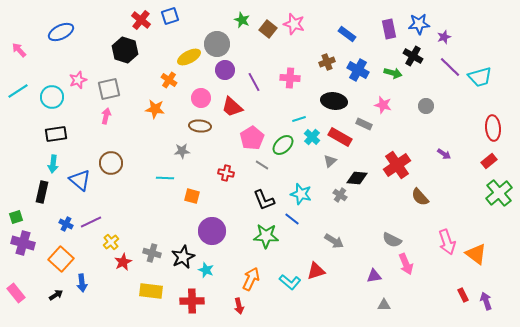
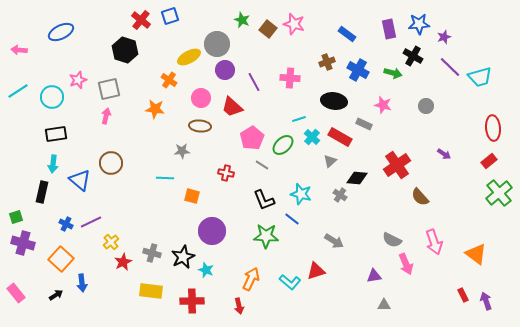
pink arrow at (19, 50): rotated 42 degrees counterclockwise
pink arrow at (447, 242): moved 13 px left
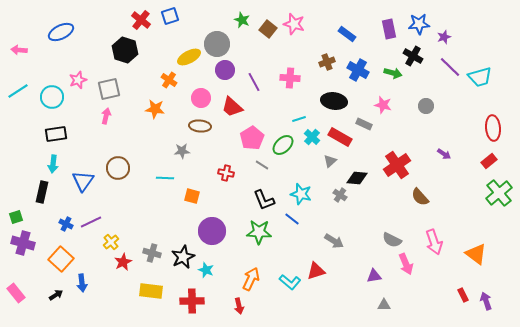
brown circle at (111, 163): moved 7 px right, 5 px down
blue triangle at (80, 180): moved 3 px right, 1 px down; rotated 25 degrees clockwise
green star at (266, 236): moved 7 px left, 4 px up
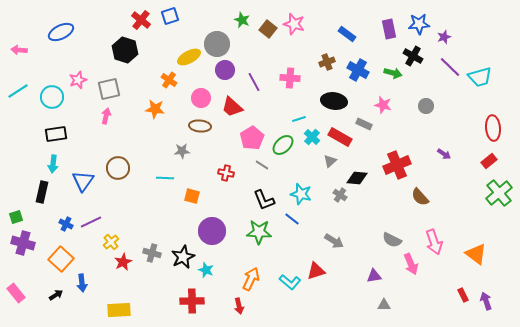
red cross at (397, 165): rotated 12 degrees clockwise
pink arrow at (406, 264): moved 5 px right
yellow rectangle at (151, 291): moved 32 px left, 19 px down; rotated 10 degrees counterclockwise
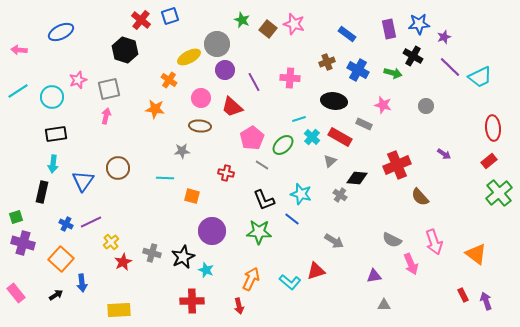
cyan trapezoid at (480, 77): rotated 10 degrees counterclockwise
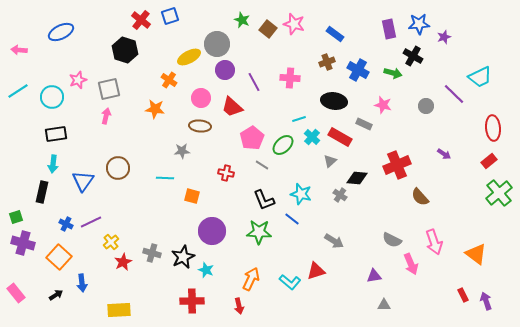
blue rectangle at (347, 34): moved 12 px left
purple line at (450, 67): moved 4 px right, 27 px down
orange square at (61, 259): moved 2 px left, 2 px up
